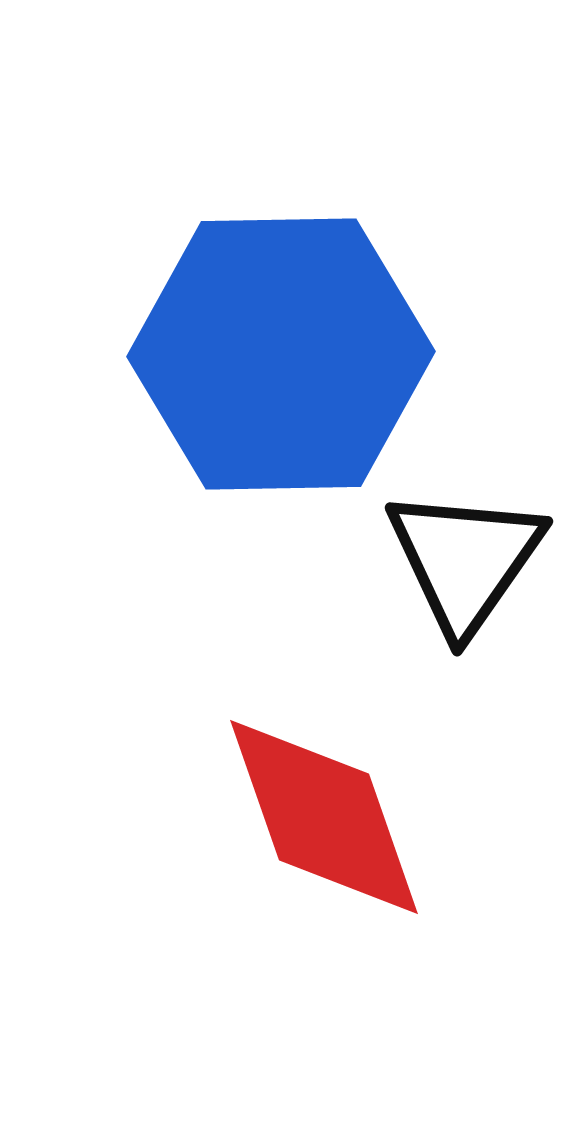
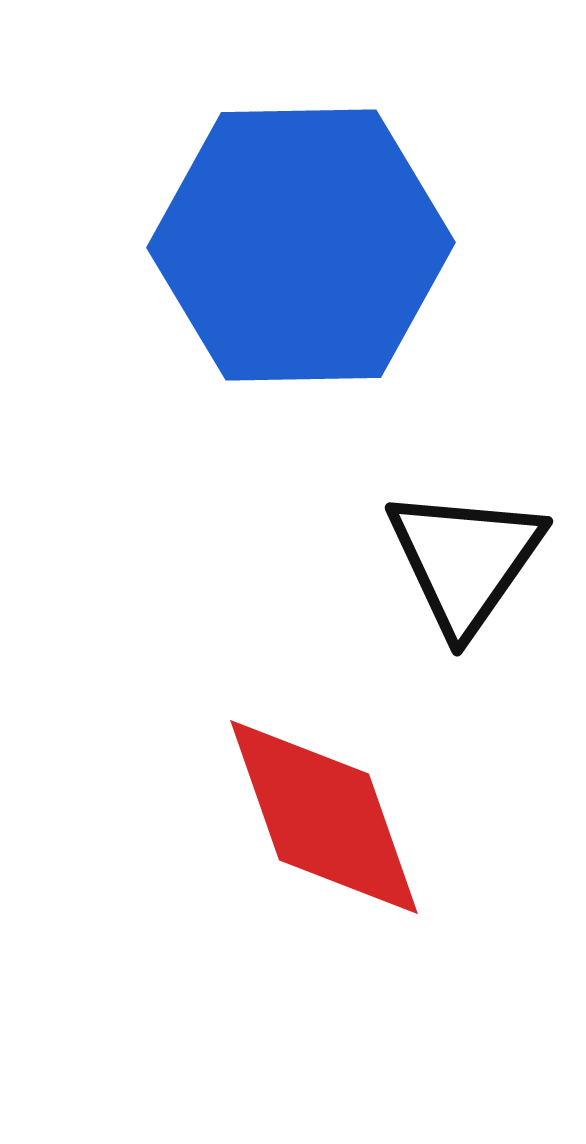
blue hexagon: moved 20 px right, 109 px up
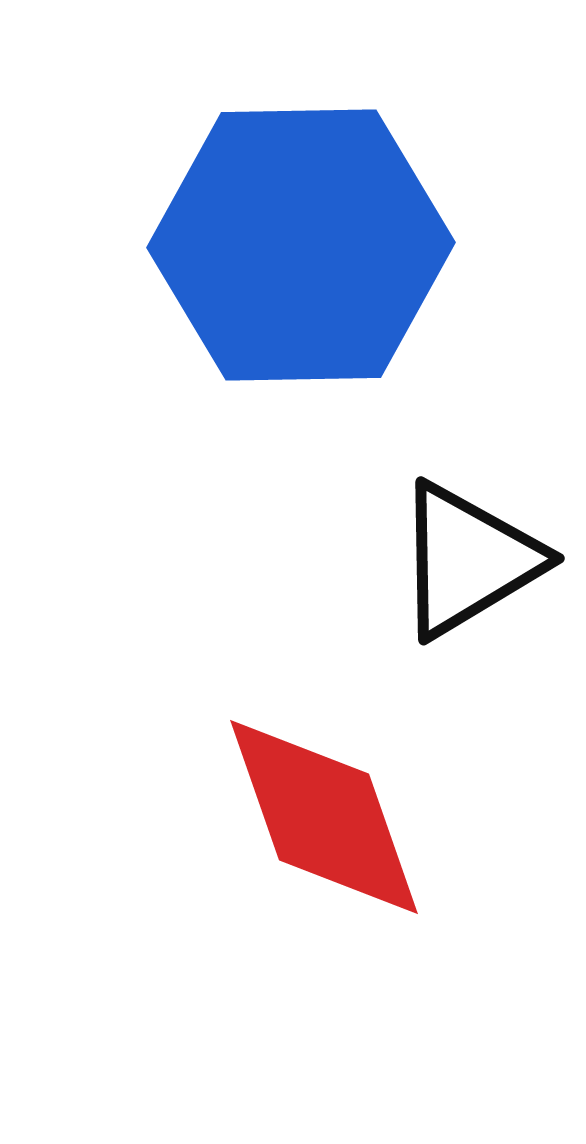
black triangle: moved 3 px right; rotated 24 degrees clockwise
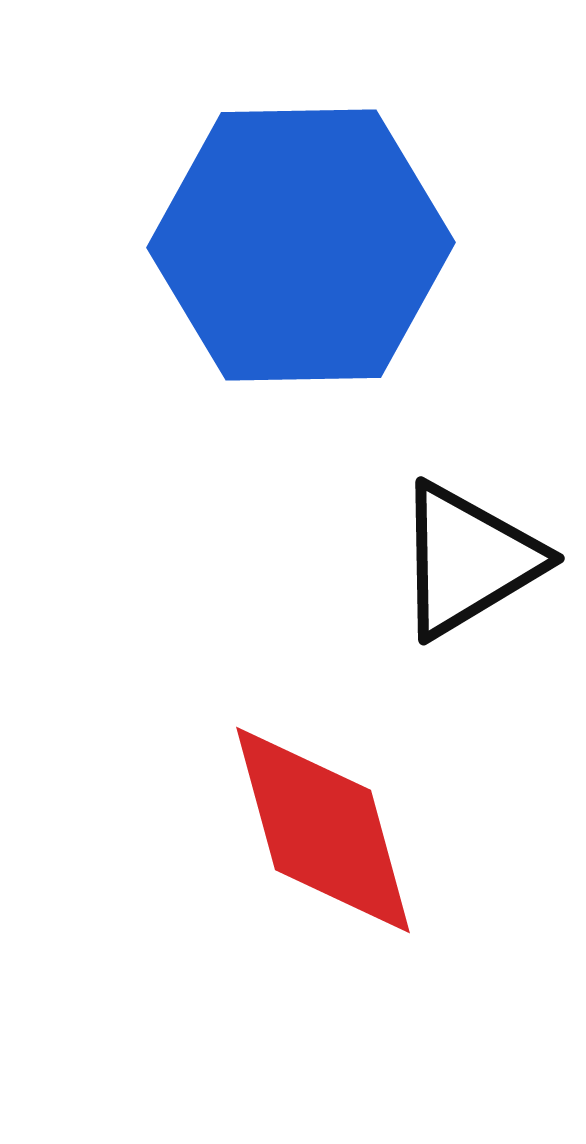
red diamond: moved 1 px left, 13 px down; rotated 4 degrees clockwise
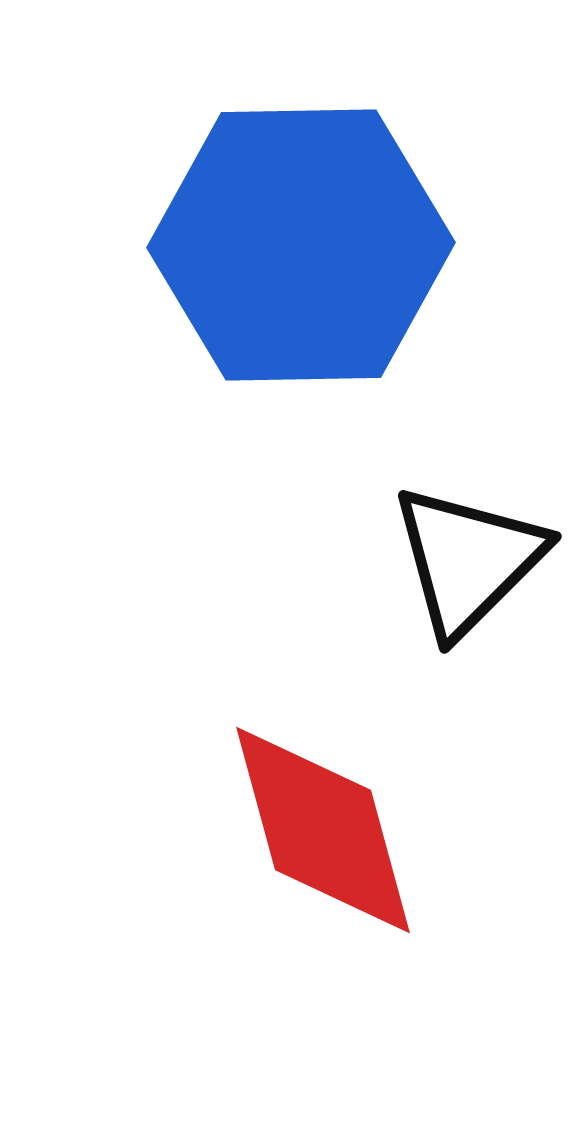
black triangle: rotated 14 degrees counterclockwise
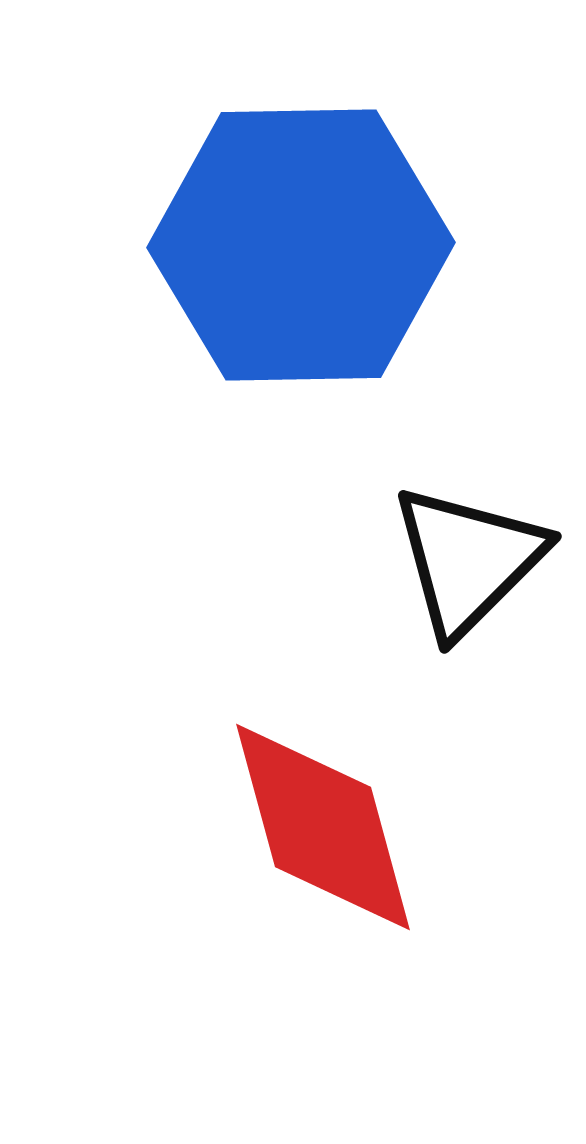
red diamond: moved 3 px up
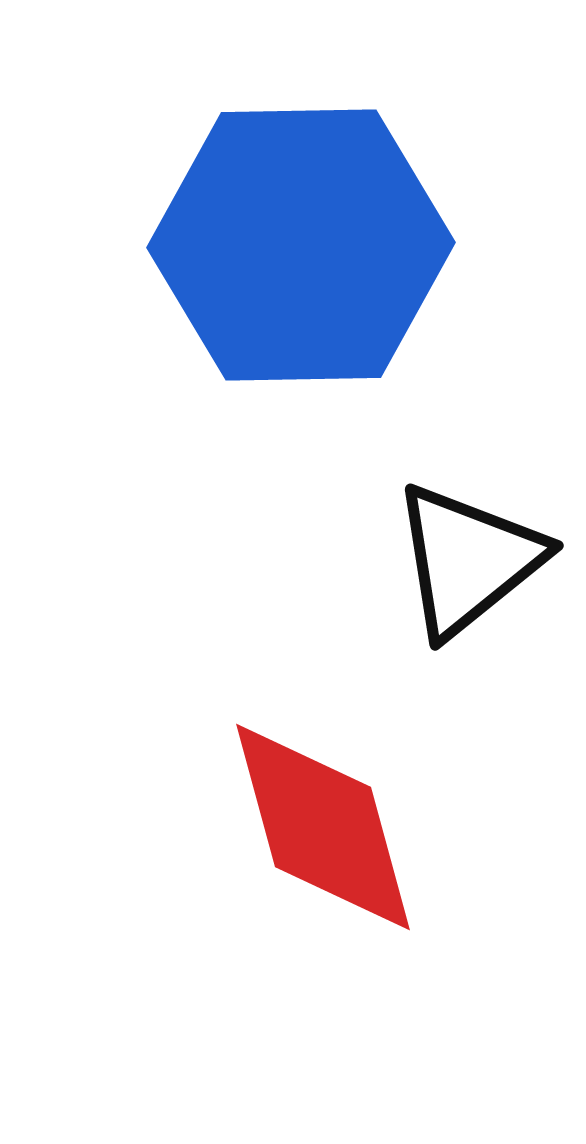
black triangle: rotated 6 degrees clockwise
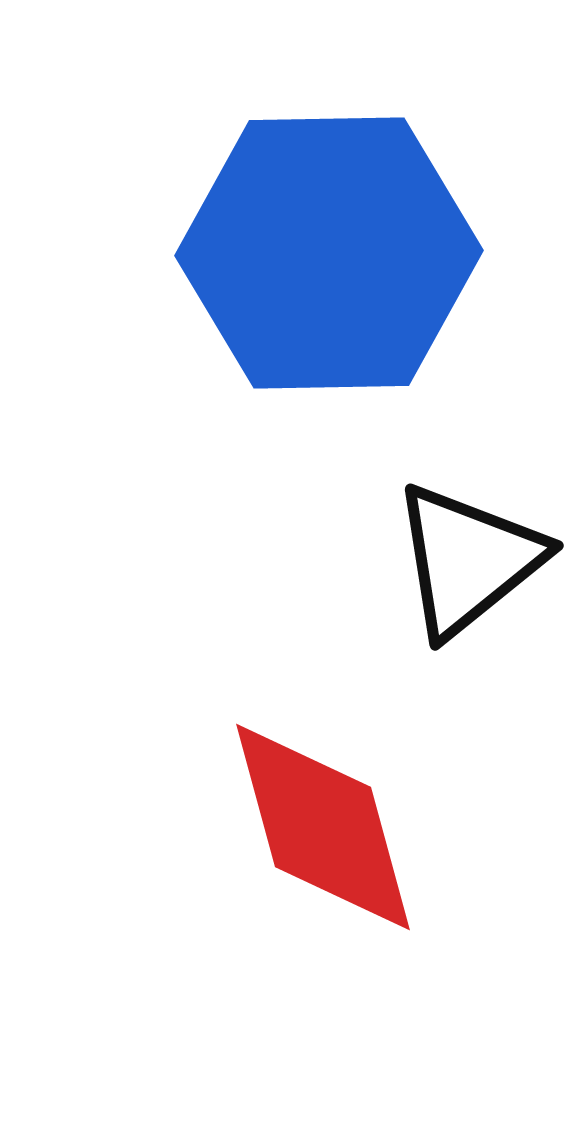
blue hexagon: moved 28 px right, 8 px down
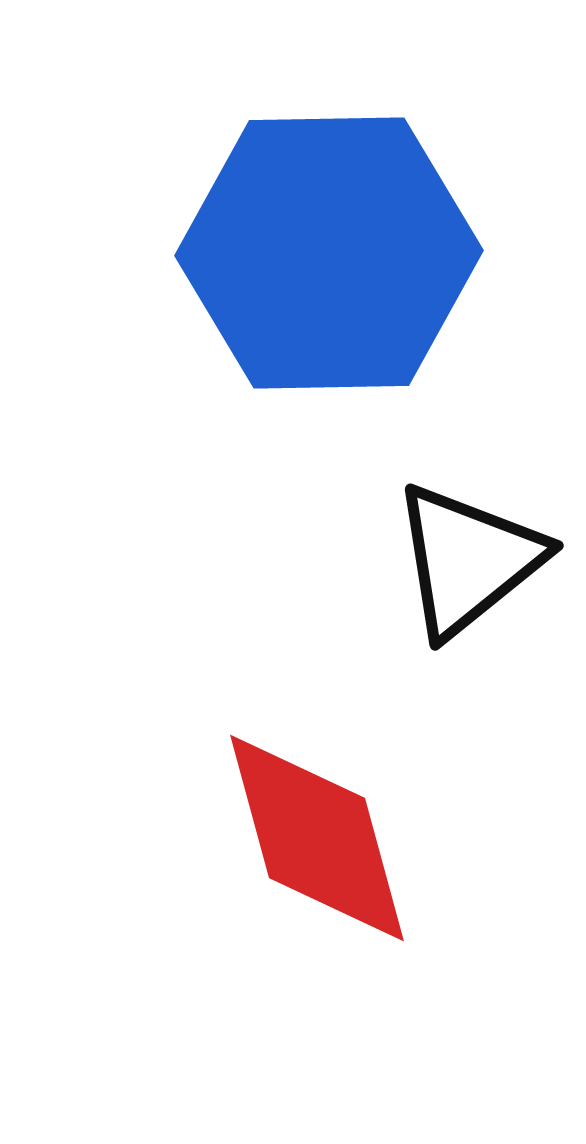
red diamond: moved 6 px left, 11 px down
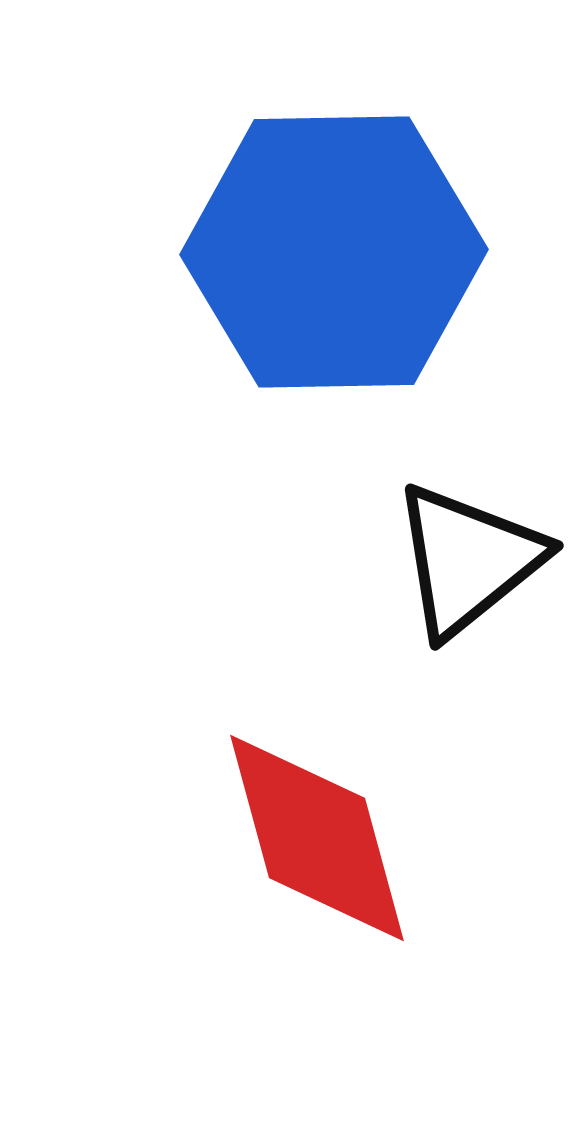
blue hexagon: moved 5 px right, 1 px up
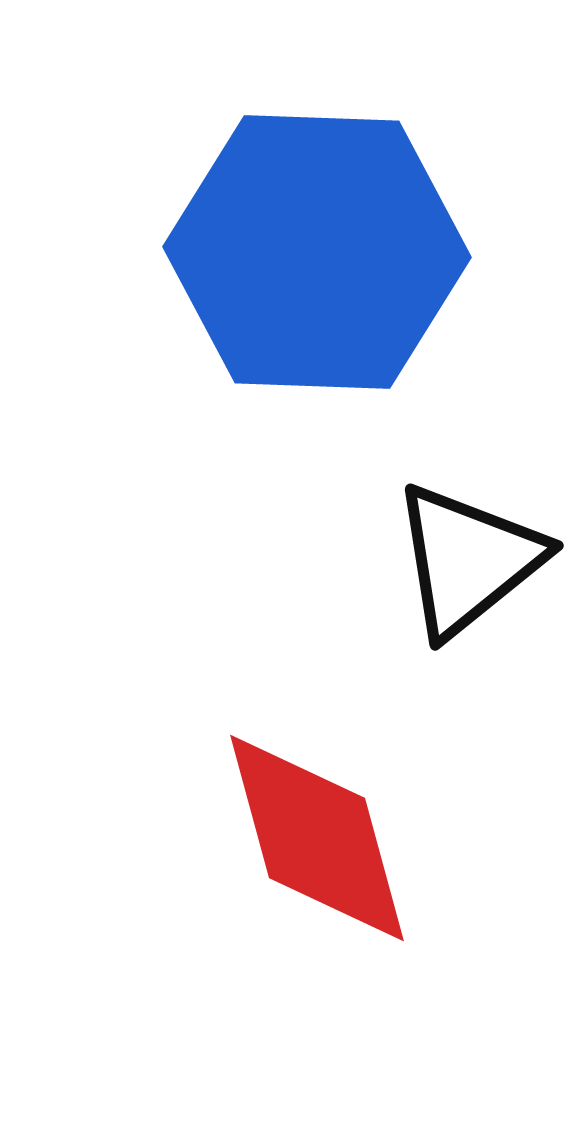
blue hexagon: moved 17 px left; rotated 3 degrees clockwise
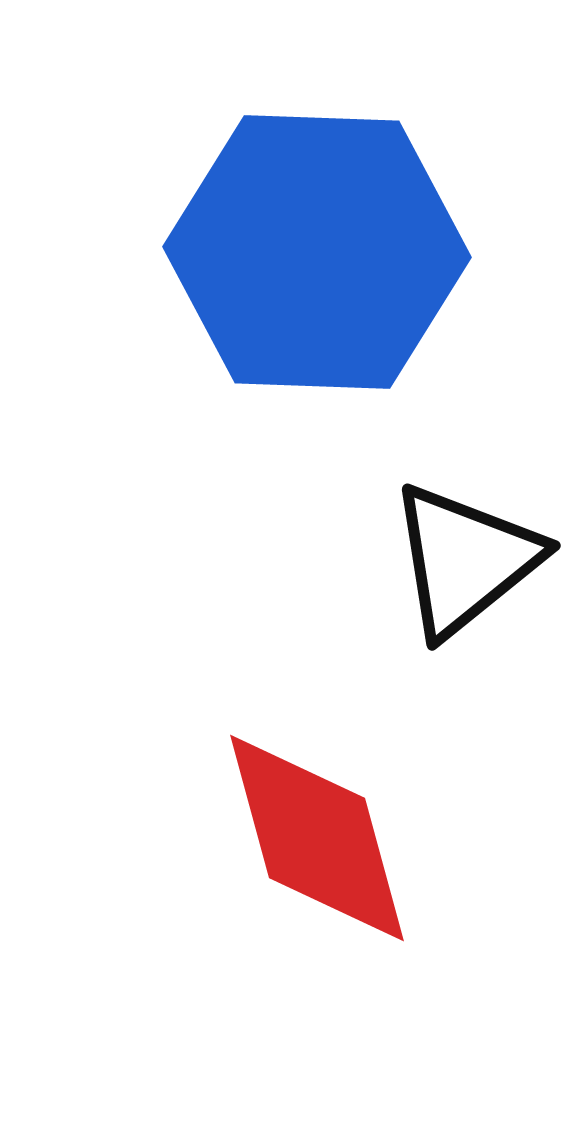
black triangle: moved 3 px left
